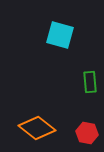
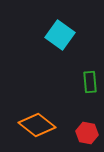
cyan square: rotated 20 degrees clockwise
orange diamond: moved 3 px up
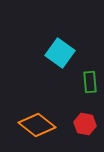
cyan square: moved 18 px down
red hexagon: moved 2 px left, 9 px up
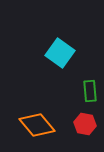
green rectangle: moved 9 px down
orange diamond: rotated 12 degrees clockwise
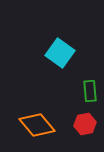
red hexagon: rotated 20 degrees counterclockwise
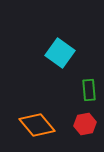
green rectangle: moved 1 px left, 1 px up
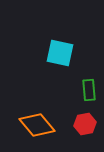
cyan square: rotated 24 degrees counterclockwise
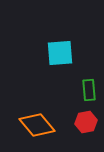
cyan square: rotated 16 degrees counterclockwise
red hexagon: moved 1 px right, 2 px up
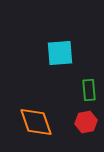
orange diamond: moved 1 px left, 3 px up; rotated 21 degrees clockwise
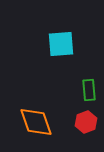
cyan square: moved 1 px right, 9 px up
red hexagon: rotated 10 degrees counterclockwise
